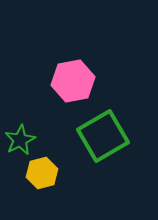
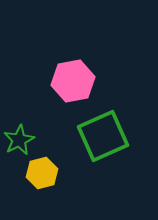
green square: rotated 6 degrees clockwise
green star: moved 1 px left
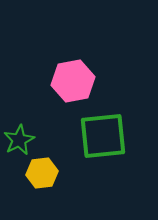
green square: rotated 18 degrees clockwise
yellow hexagon: rotated 8 degrees clockwise
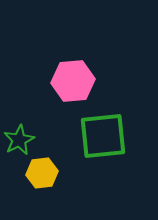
pink hexagon: rotated 6 degrees clockwise
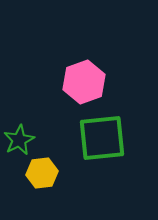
pink hexagon: moved 11 px right, 1 px down; rotated 15 degrees counterclockwise
green square: moved 1 px left, 2 px down
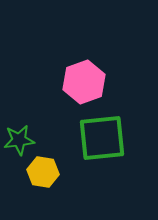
green star: rotated 20 degrees clockwise
yellow hexagon: moved 1 px right, 1 px up; rotated 16 degrees clockwise
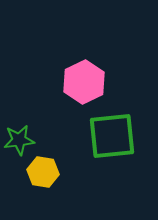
pink hexagon: rotated 6 degrees counterclockwise
green square: moved 10 px right, 2 px up
